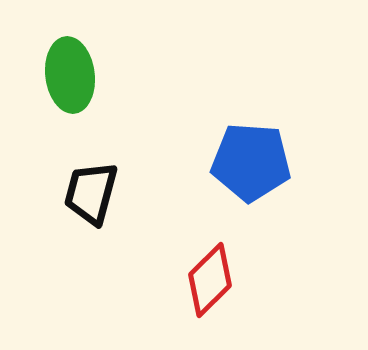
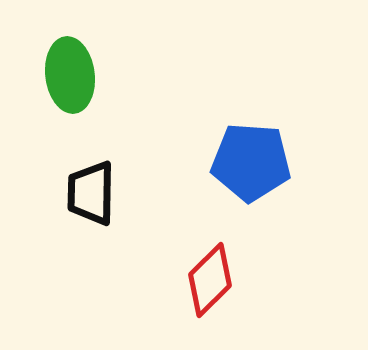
black trapezoid: rotated 14 degrees counterclockwise
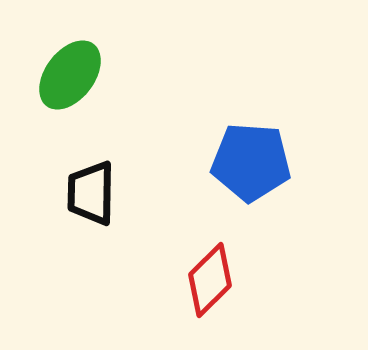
green ellipse: rotated 44 degrees clockwise
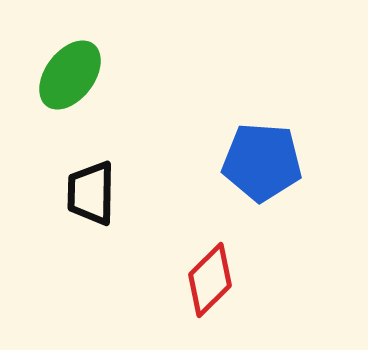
blue pentagon: moved 11 px right
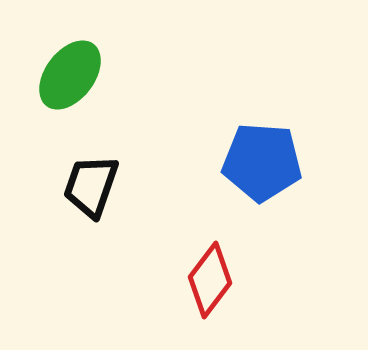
black trapezoid: moved 7 px up; rotated 18 degrees clockwise
red diamond: rotated 8 degrees counterclockwise
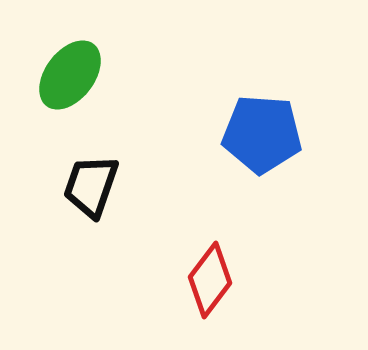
blue pentagon: moved 28 px up
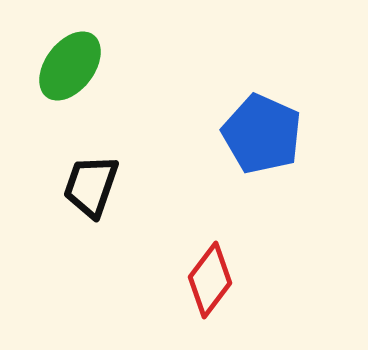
green ellipse: moved 9 px up
blue pentagon: rotated 20 degrees clockwise
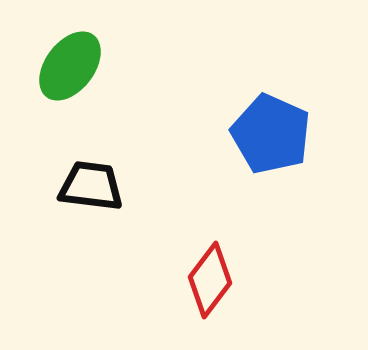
blue pentagon: moved 9 px right
black trapezoid: rotated 78 degrees clockwise
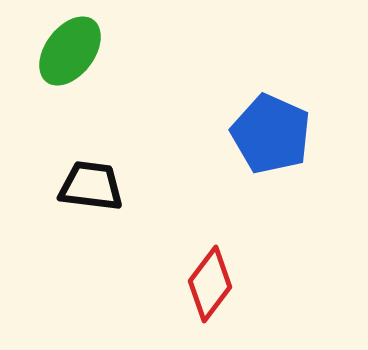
green ellipse: moved 15 px up
red diamond: moved 4 px down
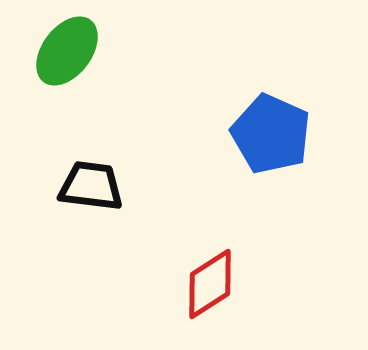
green ellipse: moved 3 px left
red diamond: rotated 20 degrees clockwise
